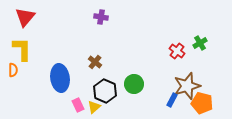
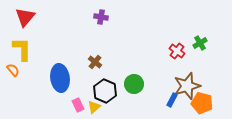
orange semicircle: rotated 40 degrees counterclockwise
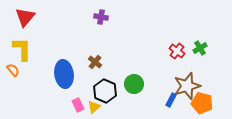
green cross: moved 5 px down
blue ellipse: moved 4 px right, 4 px up
blue rectangle: moved 1 px left
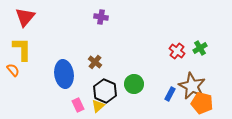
brown star: moved 5 px right; rotated 28 degrees counterclockwise
blue rectangle: moved 1 px left, 6 px up
yellow triangle: moved 4 px right, 1 px up
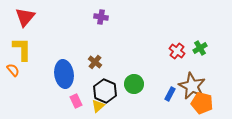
pink rectangle: moved 2 px left, 4 px up
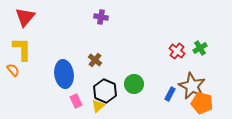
brown cross: moved 2 px up
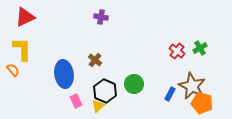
red triangle: rotated 25 degrees clockwise
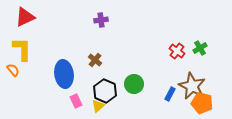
purple cross: moved 3 px down; rotated 16 degrees counterclockwise
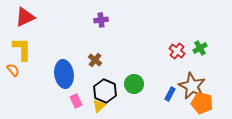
yellow triangle: moved 1 px right
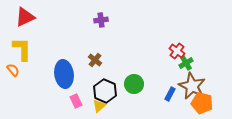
green cross: moved 14 px left, 15 px down
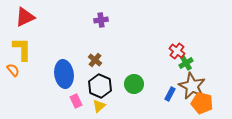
black hexagon: moved 5 px left, 5 px up
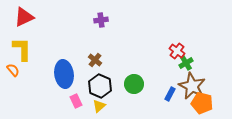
red triangle: moved 1 px left
